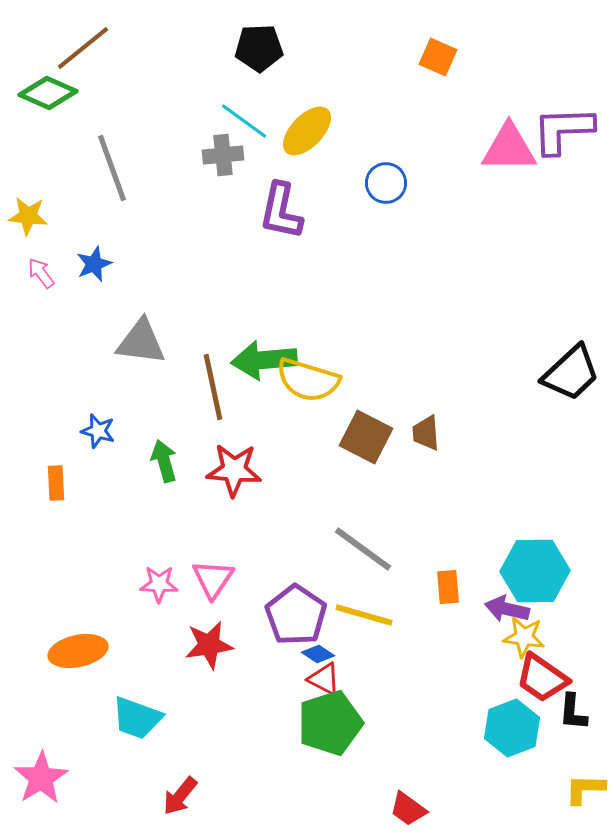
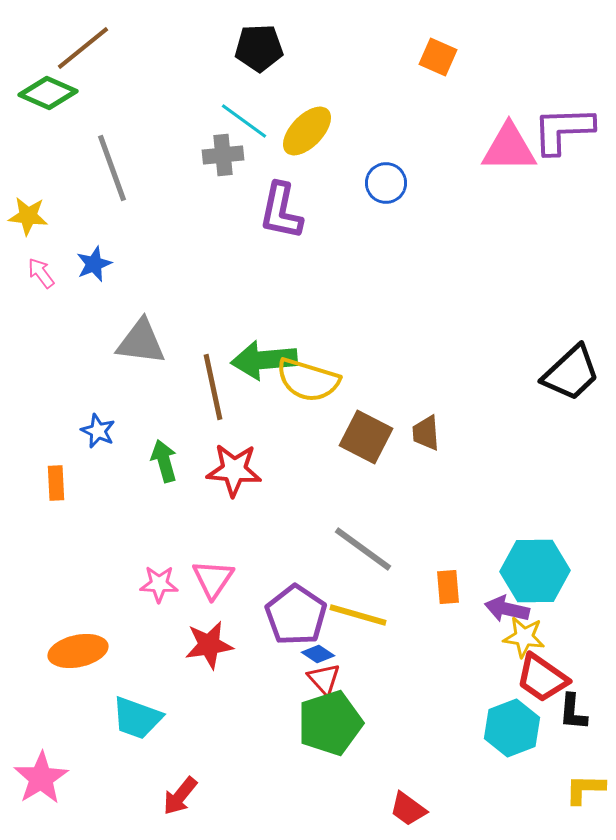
blue star at (98, 431): rotated 8 degrees clockwise
yellow line at (364, 615): moved 6 px left
red triangle at (324, 679): rotated 21 degrees clockwise
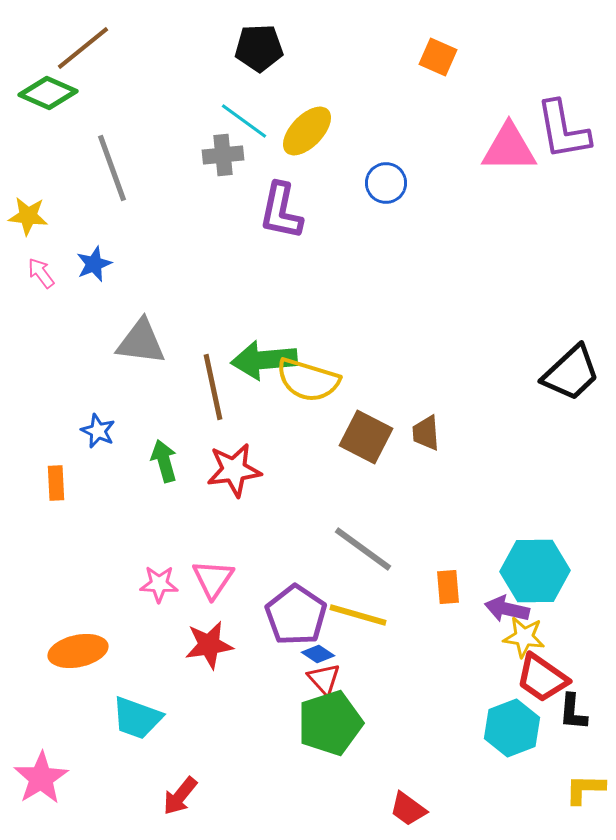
purple L-shape at (563, 130): rotated 98 degrees counterclockwise
red star at (234, 470): rotated 12 degrees counterclockwise
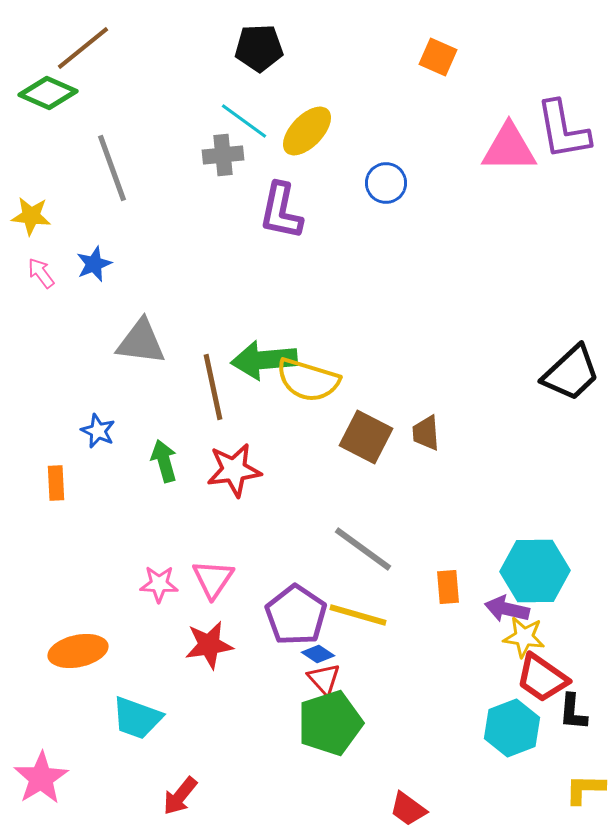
yellow star at (28, 216): moved 3 px right
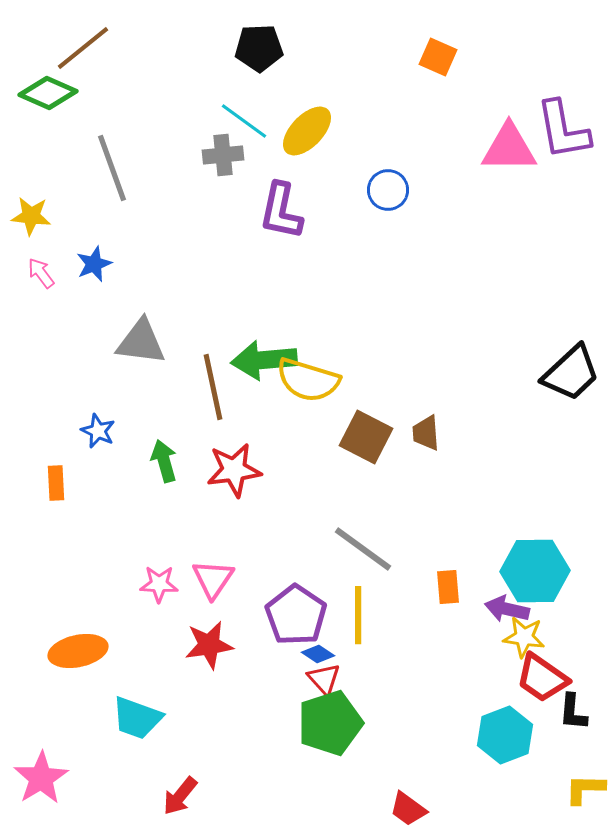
blue circle at (386, 183): moved 2 px right, 7 px down
yellow line at (358, 615): rotated 74 degrees clockwise
cyan hexagon at (512, 728): moved 7 px left, 7 px down
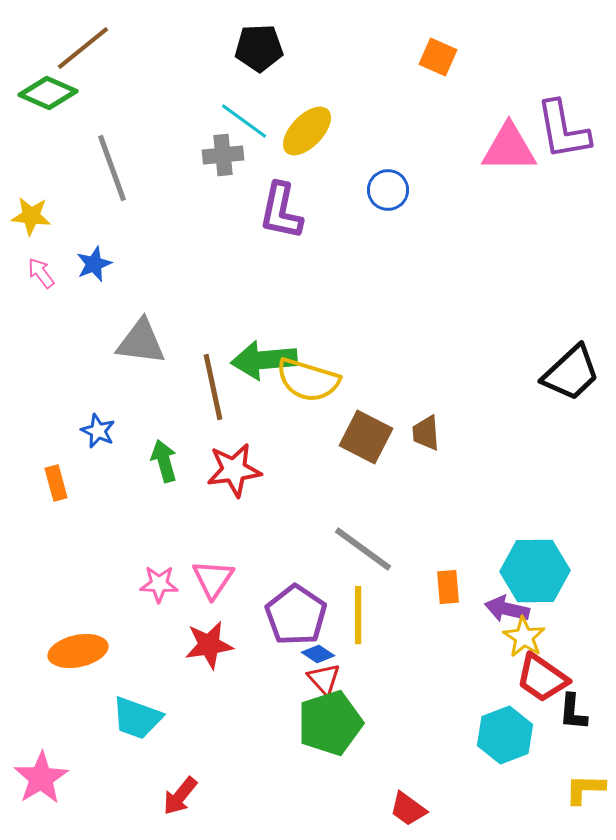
orange rectangle at (56, 483): rotated 12 degrees counterclockwise
yellow star at (524, 637): rotated 24 degrees clockwise
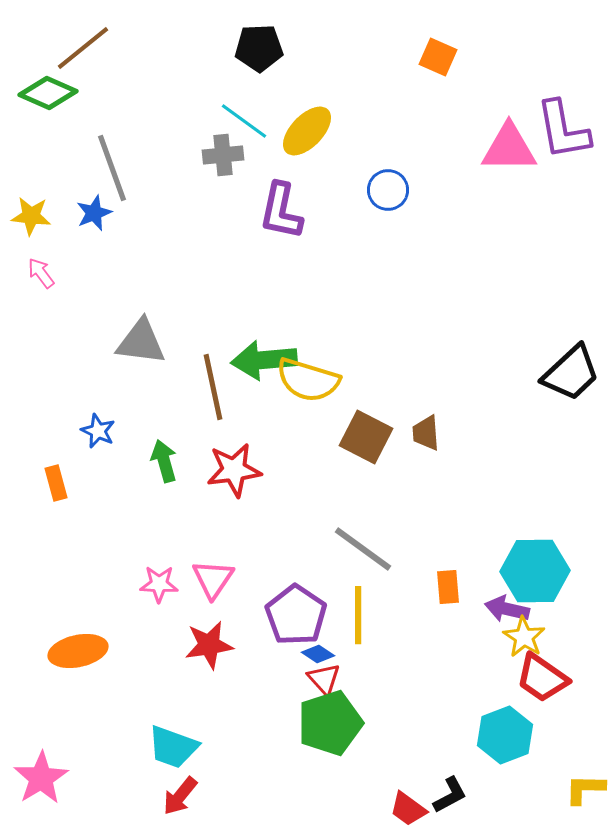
blue star at (94, 264): moved 51 px up
black L-shape at (573, 712): moved 123 px left, 83 px down; rotated 123 degrees counterclockwise
cyan trapezoid at (137, 718): moved 36 px right, 29 px down
